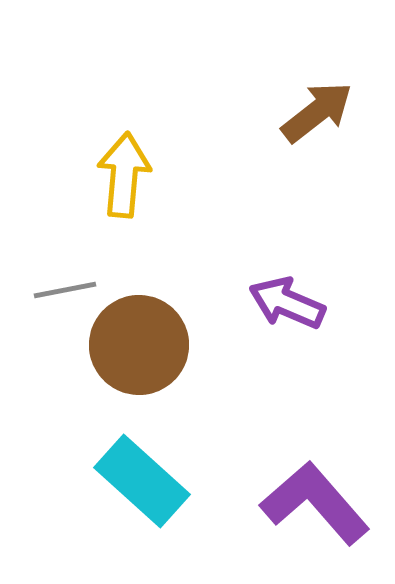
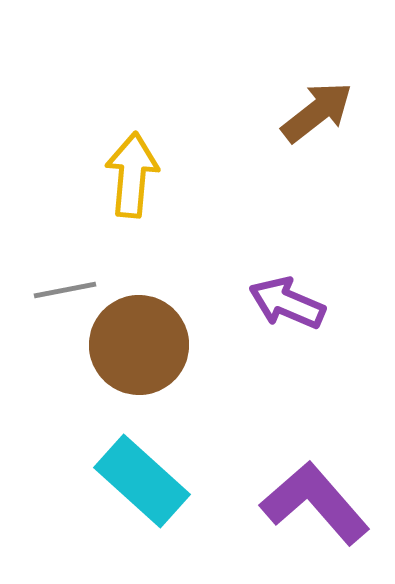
yellow arrow: moved 8 px right
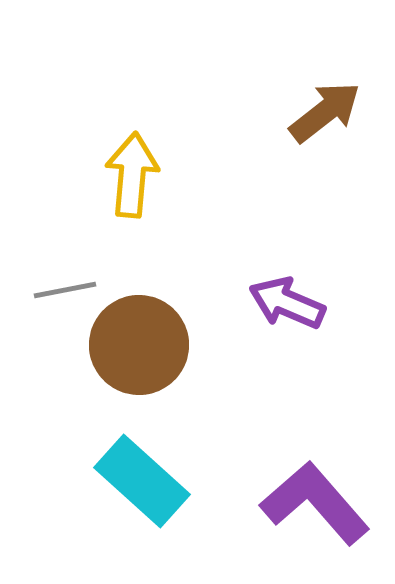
brown arrow: moved 8 px right
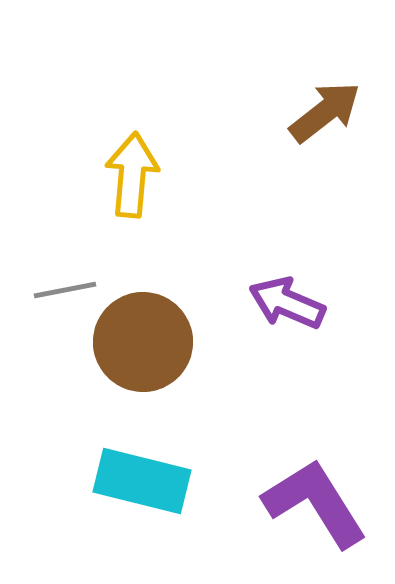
brown circle: moved 4 px right, 3 px up
cyan rectangle: rotated 28 degrees counterclockwise
purple L-shape: rotated 9 degrees clockwise
